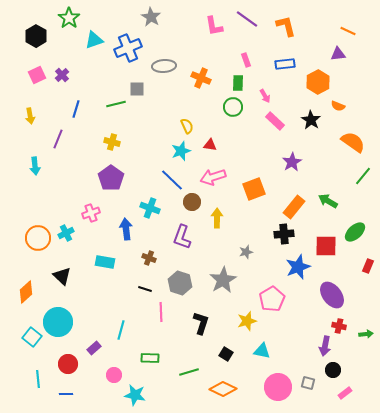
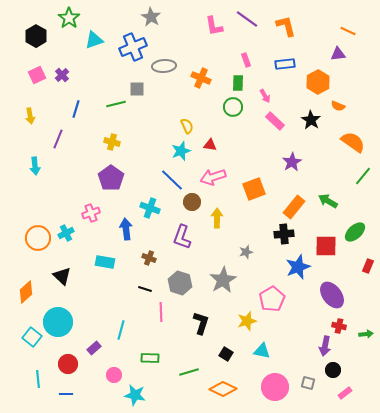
blue cross at (128, 48): moved 5 px right, 1 px up
pink circle at (278, 387): moved 3 px left
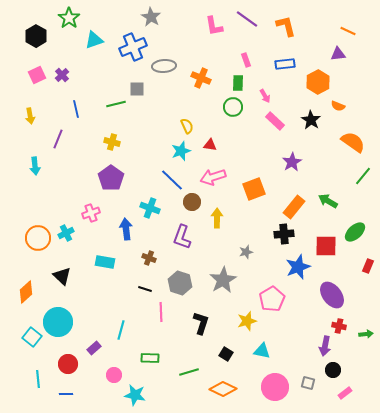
blue line at (76, 109): rotated 30 degrees counterclockwise
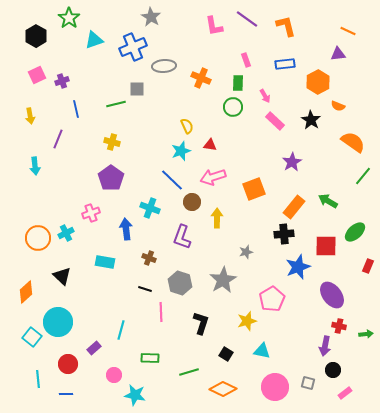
purple cross at (62, 75): moved 6 px down; rotated 24 degrees clockwise
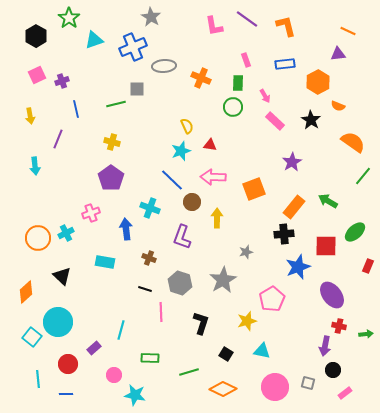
pink arrow at (213, 177): rotated 20 degrees clockwise
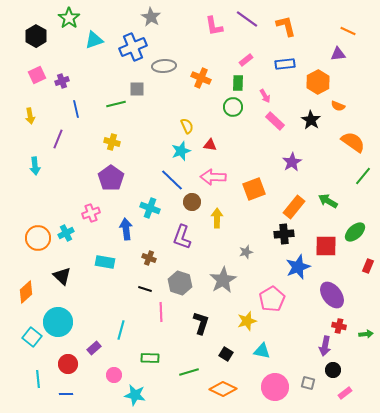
pink rectangle at (246, 60): rotated 72 degrees clockwise
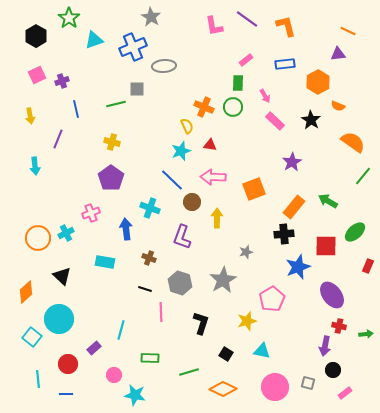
orange cross at (201, 78): moved 3 px right, 29 px down
cyan circle at (58, 322): moved 1 px right, 3 px up
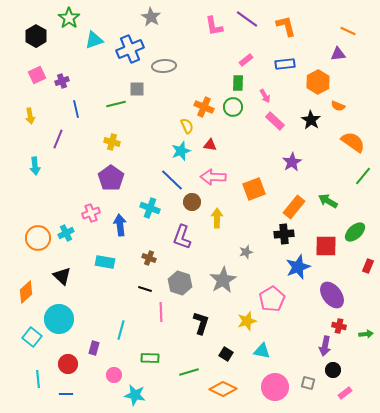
blue cross at (133, 47): moved 3 px left, 2 px down
blue arrow at (126, 229): moved 6 px left, 4 px up
purple rectangle at (94, 348): rotated 32 degrees counterclockwise
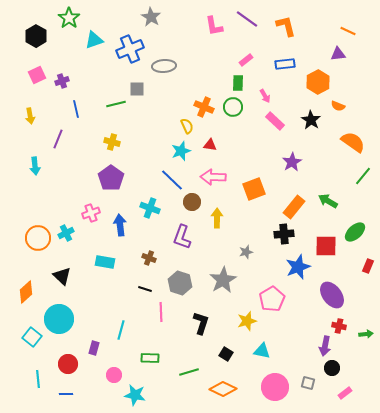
black circle at (333, 370): moved 1 px left, 2 px up
